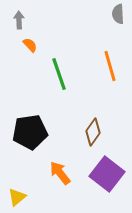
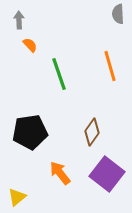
brown diamond: moved 1 px left
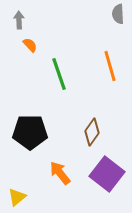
black pentagon: rotated 8 degrees clockwise
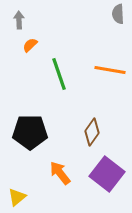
orange semicircle: rotated 91 degrees counterclockwise
orange line: moved 4 px down; rotated 64 degrees counterclockwise
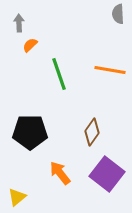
gray arrow: moved 3 px down
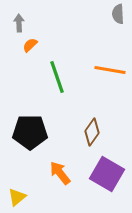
green line: moved 2 px left, 3 px down
purple square: rotated 8 degrees counterclockwise
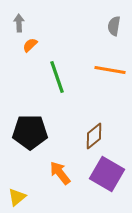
gray semicircle: moved 4 px left, 12 px down; rotated 12 degrees clockwise
brown diamond: moved 2 px right, 4 px down; rotated 16 degrees clockwise
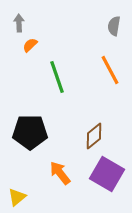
orange line: rotated 52 degrees clockwise
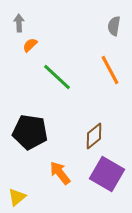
green line: rotated 28 degrees counterclockwise
black pentagon: rotated 8 degrees clockwise
